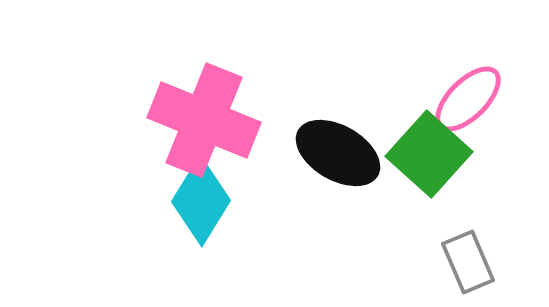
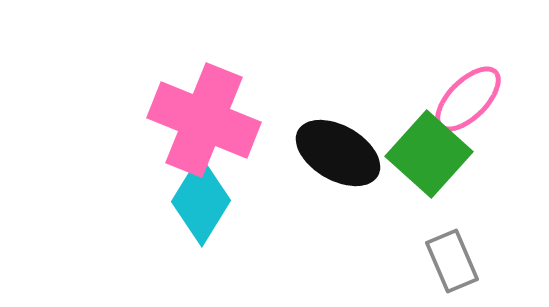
gray rectangle: moved 16 px left, 1 px up
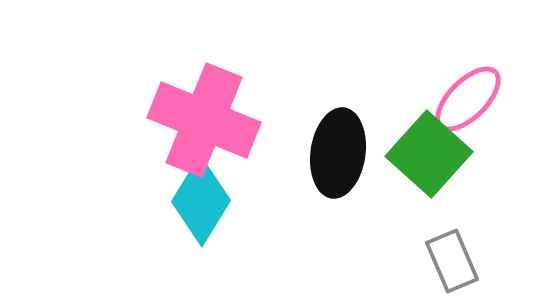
black ellipse: rotated 68 degrees clockwise
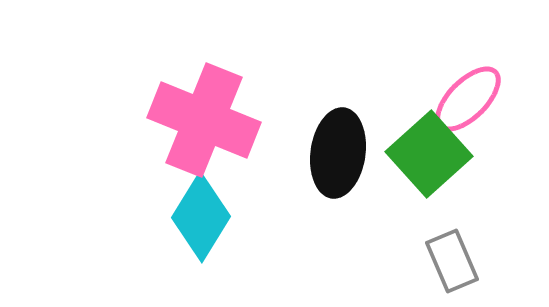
green square: rotated 6 degrees clockwise
cyan diamond: moved 16 px down
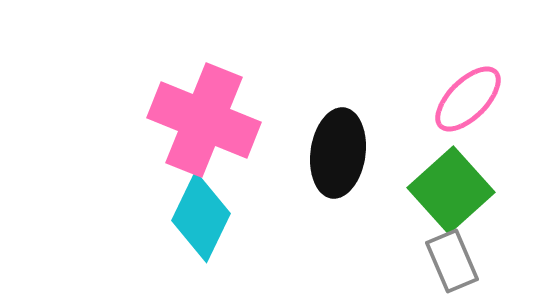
green square: moved 22 px right, 36 px down
cyan diamond: rotated 6 degrees counterclockwise
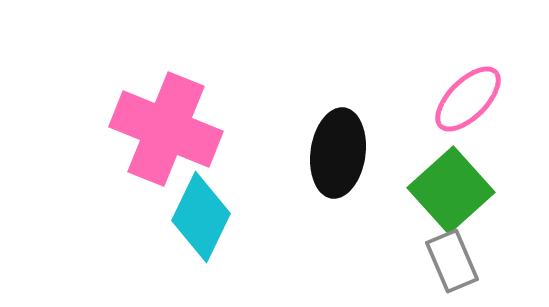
pink cross: moved 38 px left, 9 px down
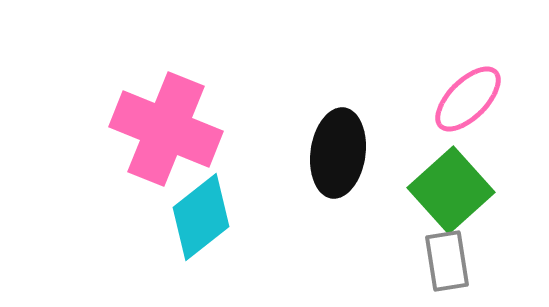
cyan diamond: rotated 26 degrees clockwise
gray rectangle: moved 5 px left; rotated 14 degrees clockwise
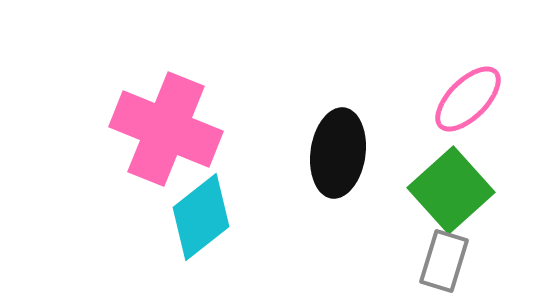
gray rectangle: moved 3 px left; rotated 26 degrees clockwise
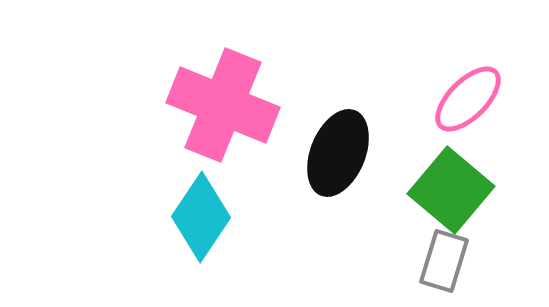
pink cross: moved 57 px right, 24 px up
black ellipse: rotated 14 degrees clockwise
green square: rotated 8 degrees counterclockwise
cyan diamond: rotated 18 degrees counterclockwise
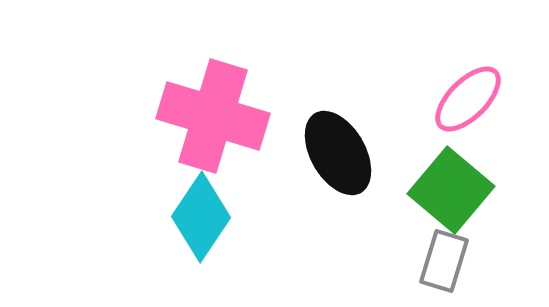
pink cross: moved 10 px left, 11 px down; rotated 5 degrees counterclockwise
black ellipse: rotated 52 degrees counterclockwise
